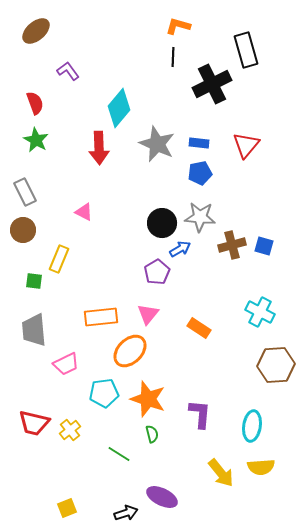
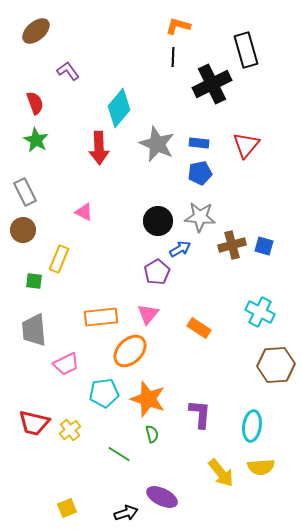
black circle at (162, 223): moved 4 px left, 2 px up
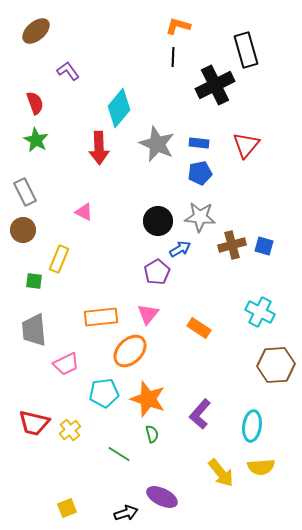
black cross at (212, 84): moved 3 px right, 1 px down
purple L-shape at (200, 414): rotated 144 degrees counterclockwise
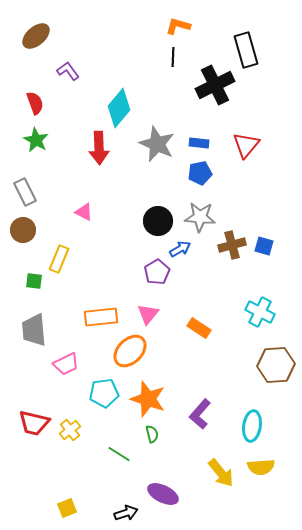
brown ellipse at (36, 31): moved 5 px down
purple ellipse at (162, 497): moved 1 px right, 3 px up
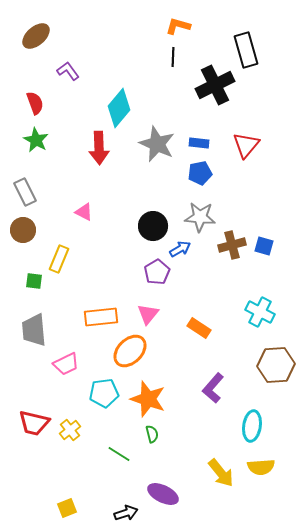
black circle at (158, 221): moved 5 px left, 5 px down
purple L-shape at (200, 414): moved 13 px right, 26 px up
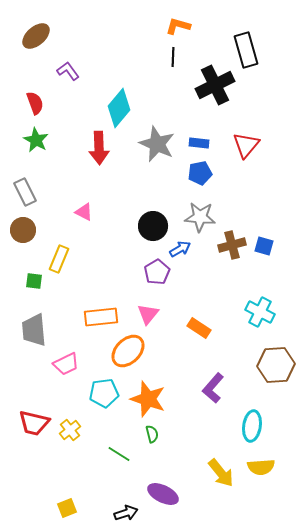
orange ellipse at (130, 351): moved 2 px left
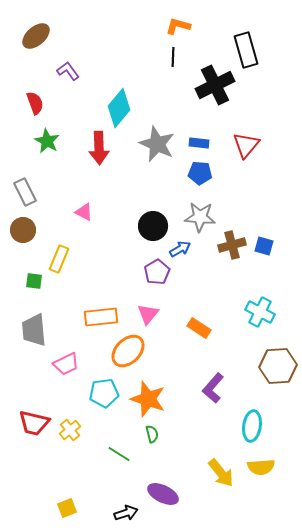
green star at (36, 140): moved 11 px right, 1 px down
blue pentagon at (200, 173): rotated 15 degrees clockwise
brown hexagon at (276, 365): moved 2 px right, 1 px down
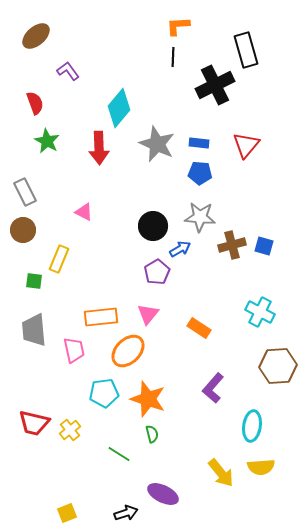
orange L-shape at (178, 26): rotated 20 degrees counterclockwise
pink trapezoid at (66, 364): moved 8 px right, 14 px up; rotated 76 degrees counterclockwise
yellow square at (67, 508): moved 5 px down
